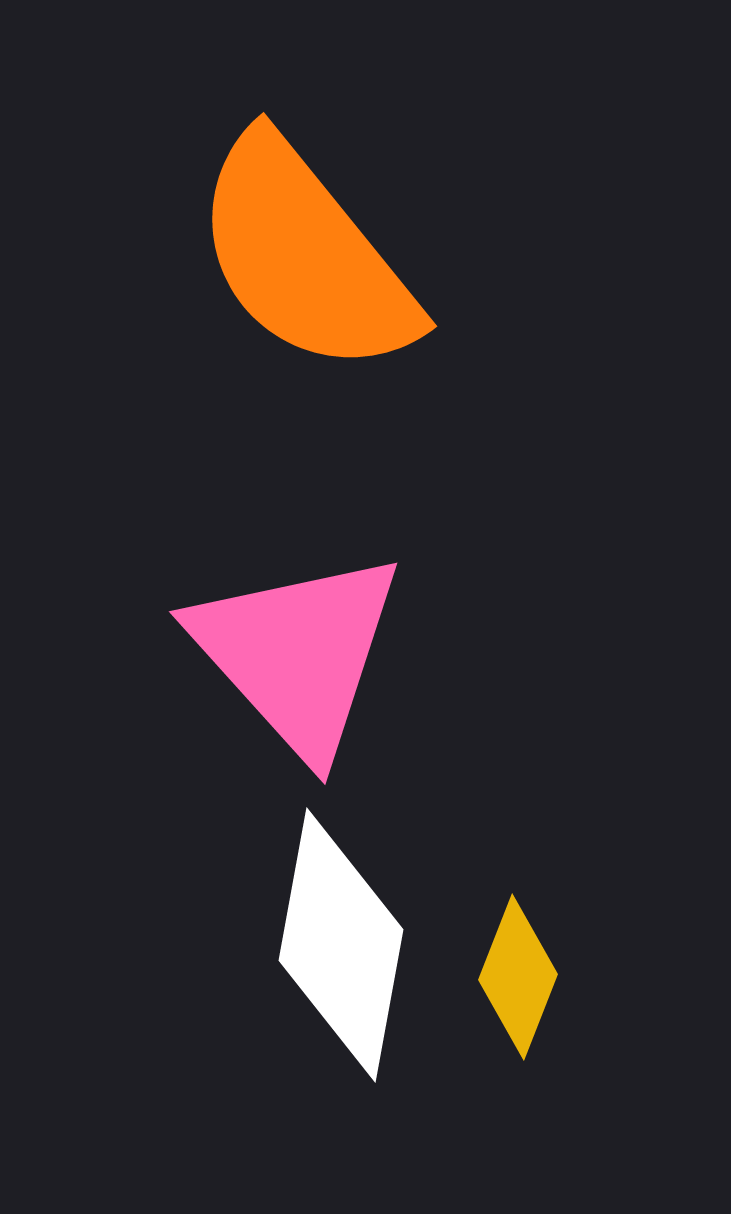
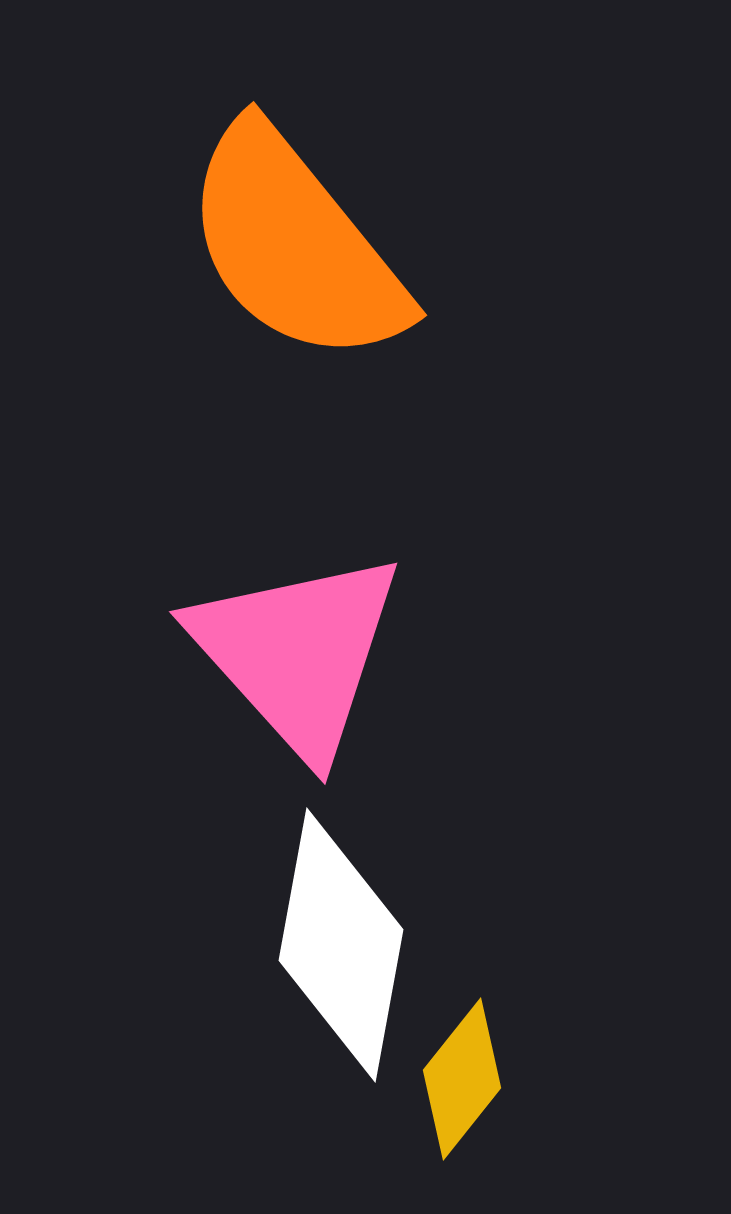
orange semicircle: moved 10 px left, 11 px up
yellow diamond: moved 56 px left, 102 px down; rotated 17 degrees clockwise
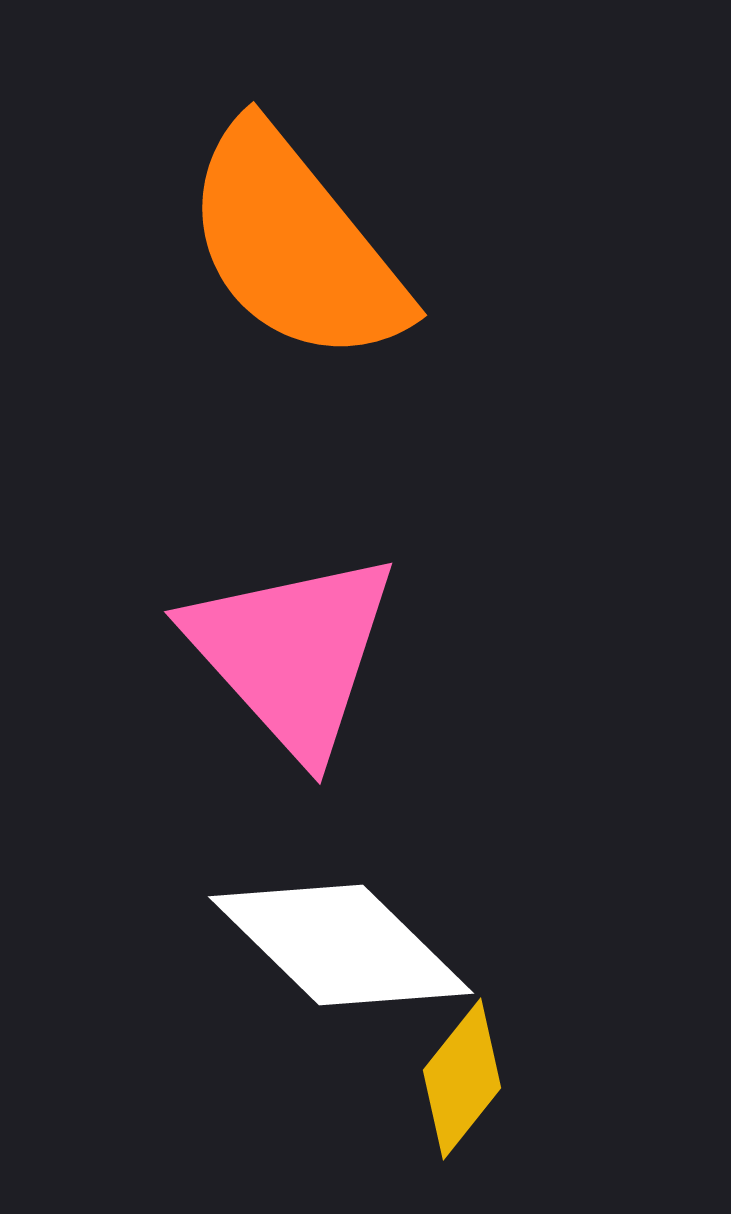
pink triangle: moved 5 px left
white diamond: rotated 56 degrees counterclockwise
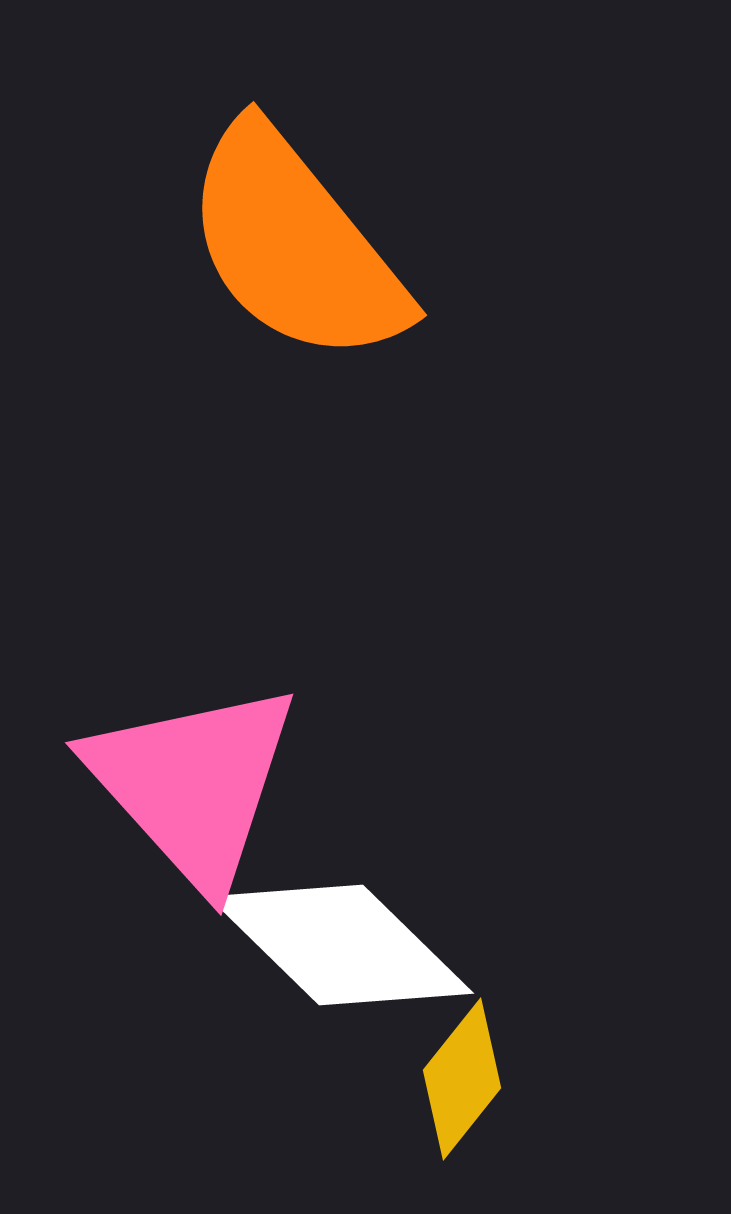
pink triangle: moved 99 px left, 131 px down
